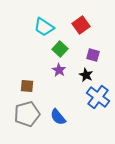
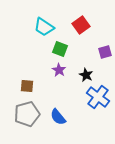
green square: rotated 21 degrees counterclockwise
purple square: moved 12 px right, 3 px up; rotated 32 degrees counterclockwise
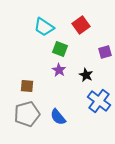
blue cross: moved 1 px right, 4 px down
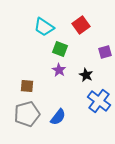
blue semicircle: rotated 102 degrees counterclockwise
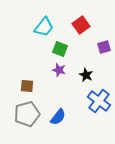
cyan trapezoid: rotated 85 degrees counterclockwise
purple square: moved 1 px left, 5 px up
purple star: rotated 16 degrees counterclockwise
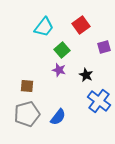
green square: moved 2 px right, 1 px down; rotated 28 degrees clockwise
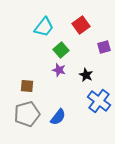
green square: moved 1 px left
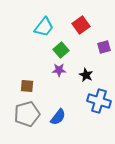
purple star: rotated 16 degrees counterclockwise
blue cross: rotated 20 degrees counterclockwise
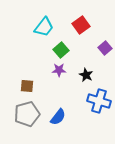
purple square: moved 1 px right, 1 px down; rotated 24 degrees counterclockwise
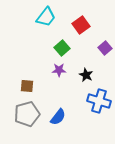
cyan trapezoid: moved 2 px right, 10 px up
green square: moved 1 px right, 2 px up
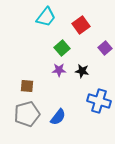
black star: moved 4 px left, 4 px up; rotated 16 degrees counterclockwise
